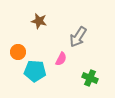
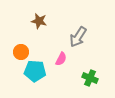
orange circle: moved 3 px right
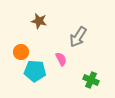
pink semicircle: rotated 56 degrees counterclockwise
green cross: moved 1 px right, 2 px down
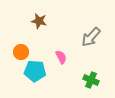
gray arrow: moved 13 px right; rotated 10 degrees clockwise
pink semicircle: moved 2 px up
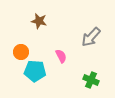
pink semicircle: moved 1 px up
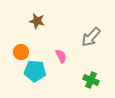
brown star: moved 2 px left
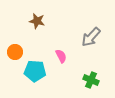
orange circle: moved 6 px left
